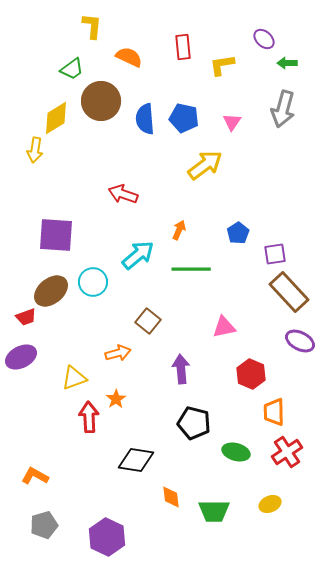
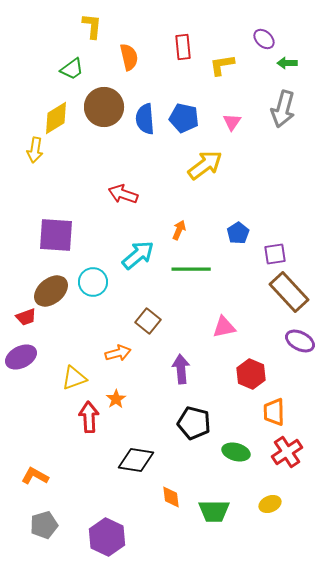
orange semicircle at (129, 57): rotated 52 degrees clockwise
brown circle at (101, 101): moved 3 px right, 6 px down
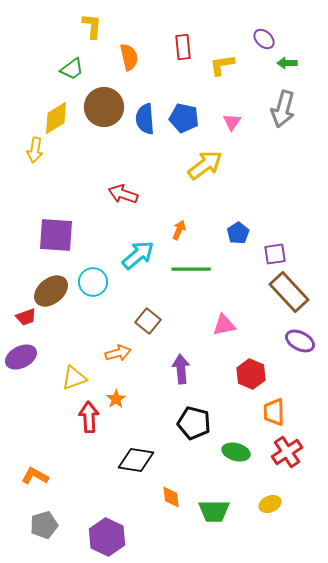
pink triangle at (224, 327): moved 2 px up
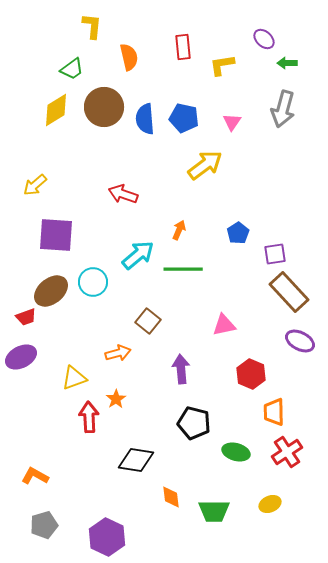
yellow diamond at (56, 118): moved 8 px up
yellow arrow at (35, 150): moved 35 px down; rotated 40 degrees clockwise
green line at (191, 269): moved 8 px left
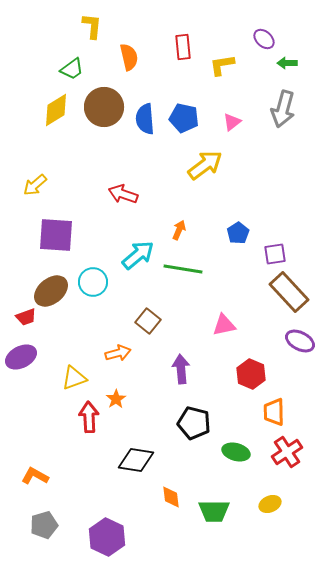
pink triangle at (232, 122): rotated 18 degrees clockwise
green line at (183, 269): rotated 9 degrees clockwise
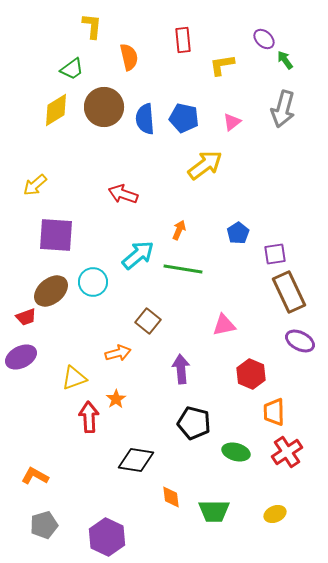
red rectangle at (183, 47): moved 7 px up
green arrow at (287, 63): moved 2 px left, 3 px up; rotated 54 degrees clockwise
brown rectangle at (289, 292): rotated 18 degrees clockwise
yellow ellipse at (270, 504): moved 5 px right, 10 px down
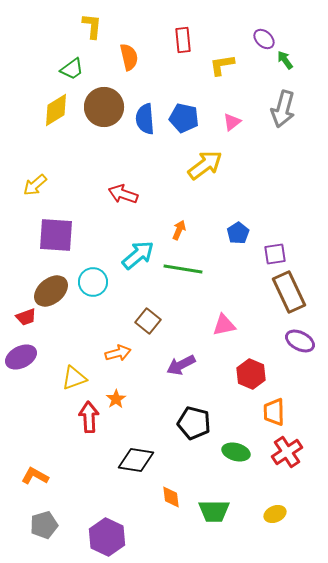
purple arrow at (181, 369): moved 4 px up; rotated 112 degrees counterclockwise
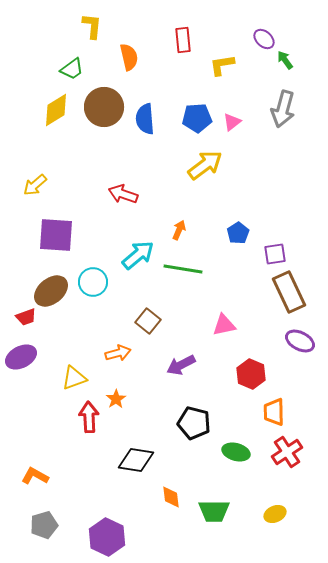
blue pentagon at (184, 118): moved 13 px right; rotated 16 degrees counterclockwise
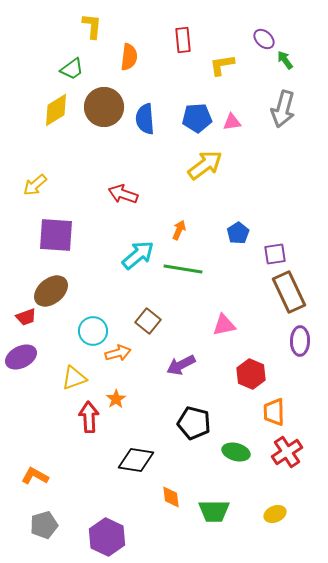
orange semicircle at (129, 57): rotated 20 degrees clockwise
pink triangle at (232, 122): rotated 30 degrees clockwise
cyan circle at (93, 282): moved 49 px down
purple ellipse at (300, 341): rotated 64 degrees clockwise
